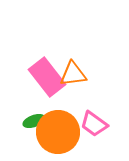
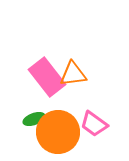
green ellipse: moved 2 px up
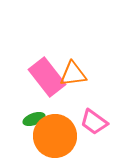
pink trapezoid: moved 2 px up
orange circle: moved 3 px left, 4 px down
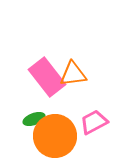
pink trapezoid: rotated 116 degrees clockwise
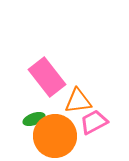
orange triangle: moved 5 px right, 27 px down
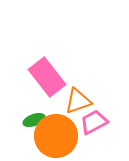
orange triangle: rotated 12 degrees counterclockwise
green ellipse: moved 1 px down
orange circle: moved 1 px right
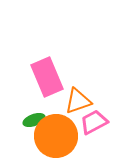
pink rectangle: rotated 15 degrees clockwise
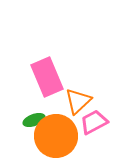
orange triangle: rotated 24 degrees counterclockwise
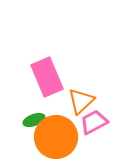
orange triangle: moved 3 px right
orange circle: moved 1 px down
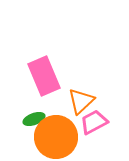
pink rectangle: moved 3 px left, 1 px up
green ellipse: moved 1 px up
